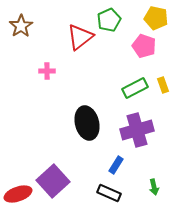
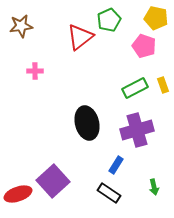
brown star: rotated 25 degrees clockwise
pink cross: moved 12 px left
black rectangle: rotated 10 degrees clockwise
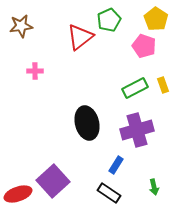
yellow pentagon: moved 1 px down; rotated 20 degrees clockwise
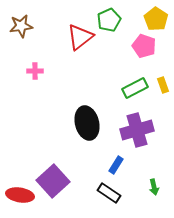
red ellipse: moved 2 px right, 1 px down; rotated 28 degrees clockwise
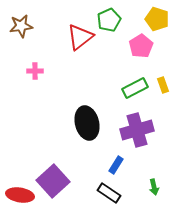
yellow pentagon: moved 1 px right; rotated 15 degrees counterclockwise
pink pentagon: moved 3 px left; rotated 20 degrees clockwise
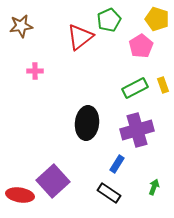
black ellipse: rotated 20 degrees clockwise
blue rectangle: moved 1 px right, 1 px up
green arrow: rotated 147 degrees counterclockwise
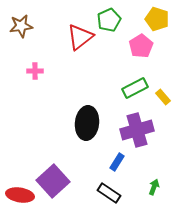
yellow rectangle: moved 12 px down; rotated 21 degrees counterclockwise
blue rectangle: moved 2 px up
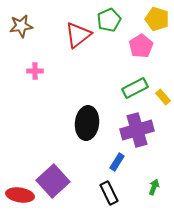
red triangle: moved 2 px left, 2 px up
black rectangle: rotated 30 degrees clockwise
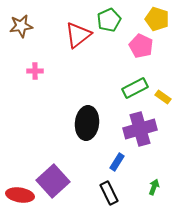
pink pentagon: rotated 15 degrees counterclockwise
yellow rectangle: rotated 14 degrees counterclockwise
purple cross: moved 3 px right, 1 px up
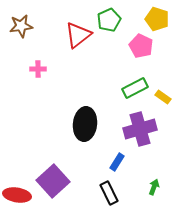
pink cross: moved 3 px right, 2 px up
black ellipse: moved 2 px left, 1 px down
red ellipse: moved 3 px left
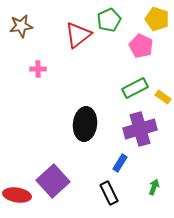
blue rectangle: moved 3 px right, 1 px down
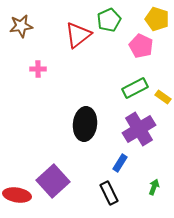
purple cross: moved 1 px left; rotated 16 degrees counterclockwise
